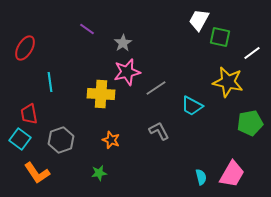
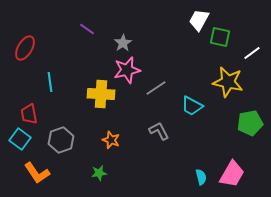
pink star: moved 2 px up
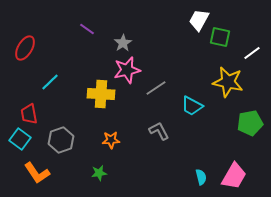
cyan line: rotated 54 degrees clockwise
orange star: rotated 24 degrees counterclockwise
pink trapezoid: moved 2 px right, 2 px down
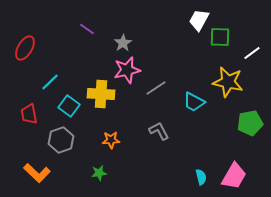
green square: rotated 10 degrees counterclockwise
cyan trapezoid: moved 2 px right, 4 px up
cyan square: moved 49 px right, 33 px up
orange L-shape: rotated 12 degrees counterclockwise
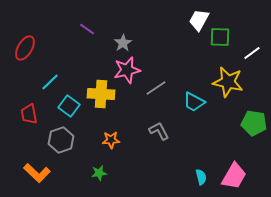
green pentagon: moved 4 px right; rotated 20 degrees clockwise
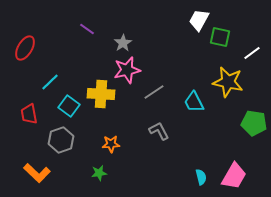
green square: rotated 10 degrees clockwise
gray line: moved 2 px left, 4 px down
cyan trapezoid: rotated 35 degrees clockwise
orange star: moved 4 px down
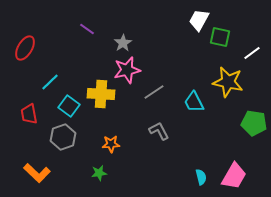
gray hexagon: moved 2 px right, 3 px up
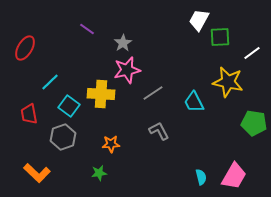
green square: rotated 15 degrees counterclockwise
gray line: moved 1 px left, 1 px down
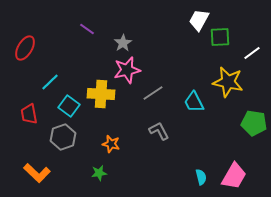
orange star: rotated 18 degrees clockwise
